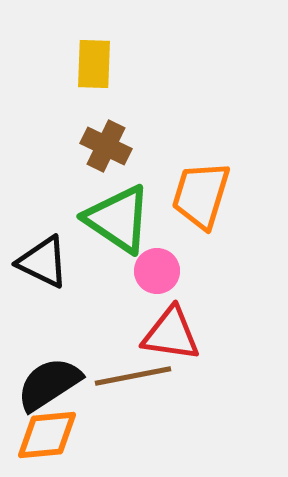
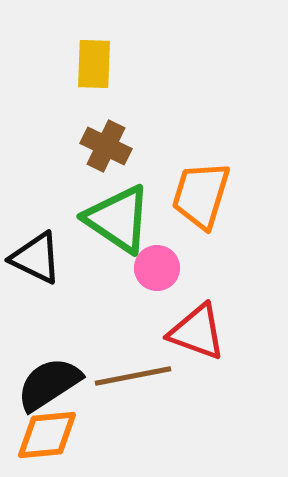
black triangle: moved 7 px left, 4 px up
pink circle: moved 3 px up
red triangle: moved 26 px right, 2 px up; rotated 12 degrees clockwise
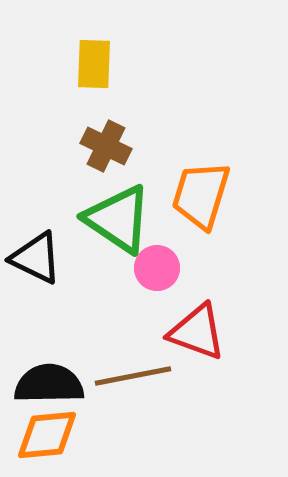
black semicircle: rotated 32 degrees clockwise
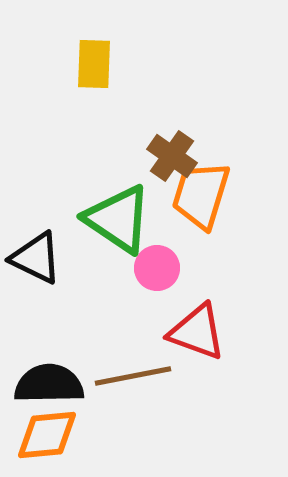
brown cross: moved 66 px right, 10 px down; rotated 9 degrees clockwise
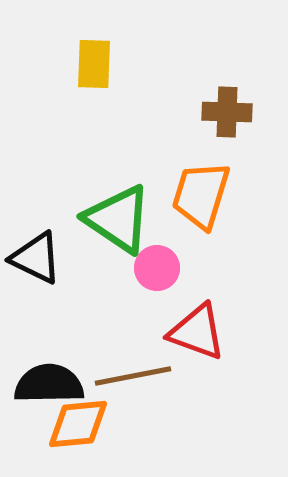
brown cross: moved 55 px right, 44 px up; rotated 33 degrees counterclockwise
orange diamond: moved 31 px right, 11 px up
